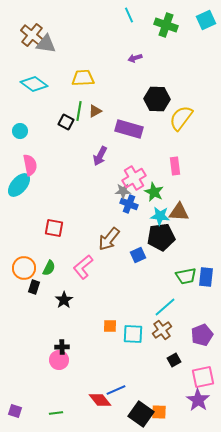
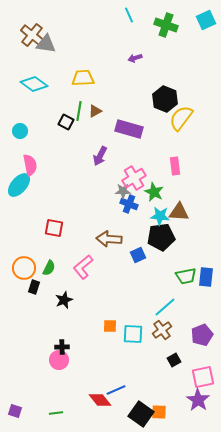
black hexagon at (157, 99): moved 8 px right; rotated 20 degrees clockwise
brown arrow at (109, 239): rotated 55 degrees clockwise
black star at (64, 300): rotated 12 degrees clockwise
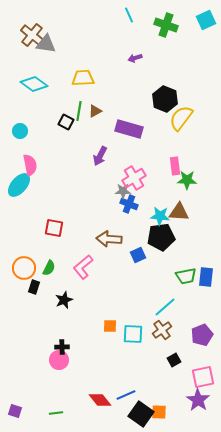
green star at (154, 192): moved 33 px right, 12 px up; rotated 24 degrees counterclockwise
blue line at (116, 390): moved 10 px right, 5 px down
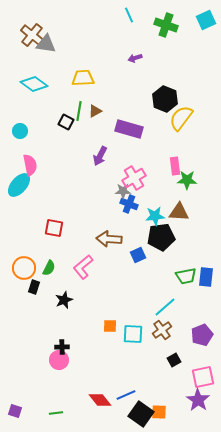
cyan star at (160, 216): moved 5 px left; rotated 12 degrees counterclockwise
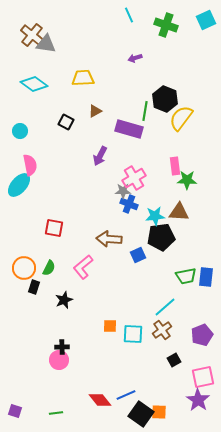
green line at (79, 111): moved 66 px right
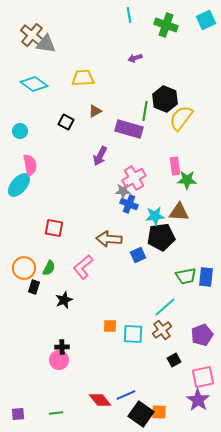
cyan line at (129, 15): rotated 14 degrees clockwise
purple square at (15, 411): moved 3 px right, 3 px down; rotated 24 degrees counterclockwise
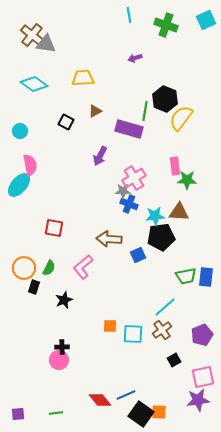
purple star at (198, 400): rotated 30 degrees clockwise
